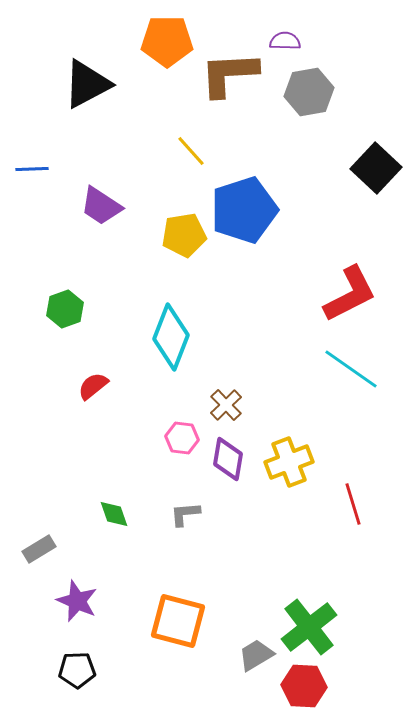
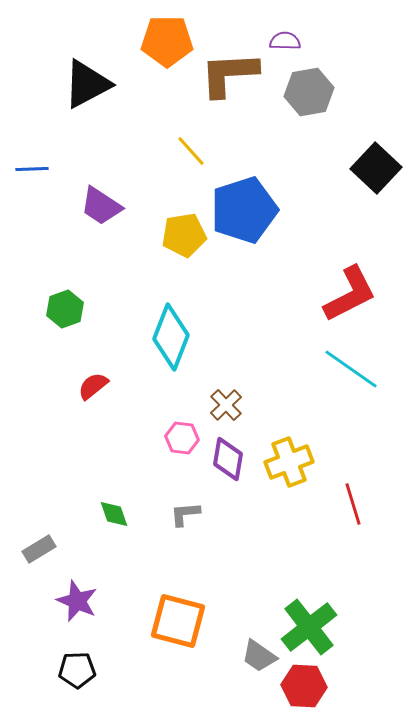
gray trapezoid: moved 3 px right, 1 px down; rotated 114 degrees counterclockwise
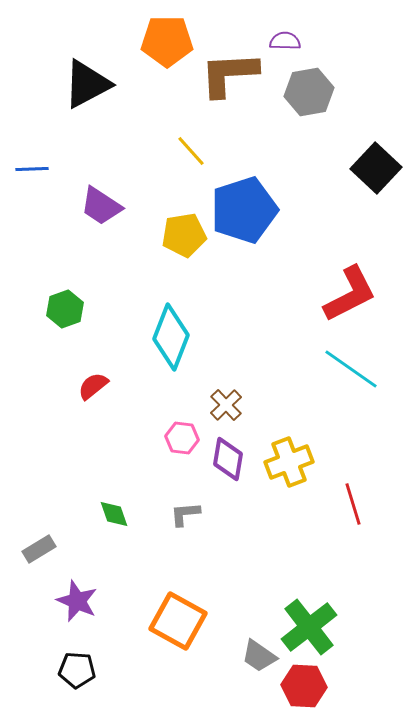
orange square: rotated 14 degrees clockwise
black pentagon: rotated 6 degrees clockwise
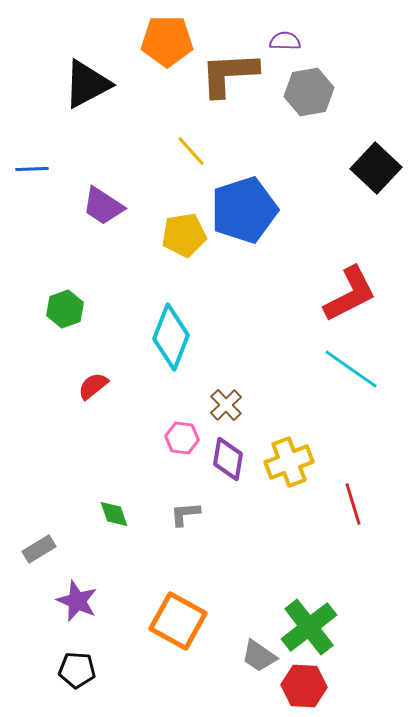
purple trapezoid: moved 2 px right
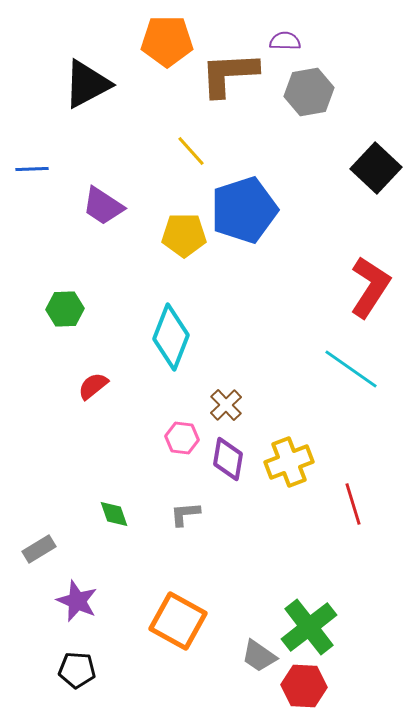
yellow pentagon: rotated 9 degrees clockwise
red L-shape: moved 20 px right, 7 px up; rotated 30 degrees counterclockwise
green hexagon: rotated 18 degrees clockwise
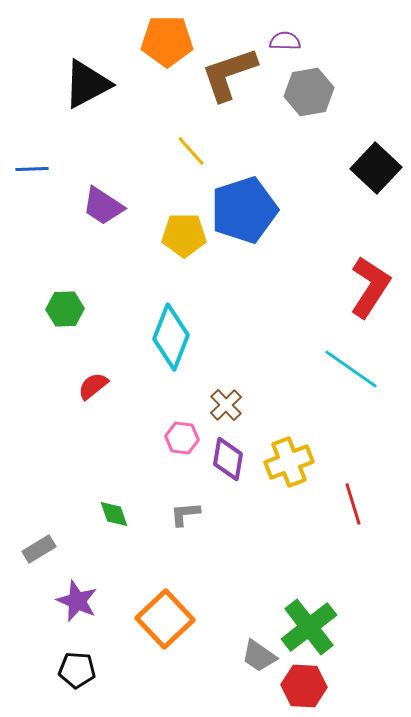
brown L-shape: rotated 16 degrees counterclockwise
orange square: moved 13 px left, 2 px up; rotated 18 degrees clockwise
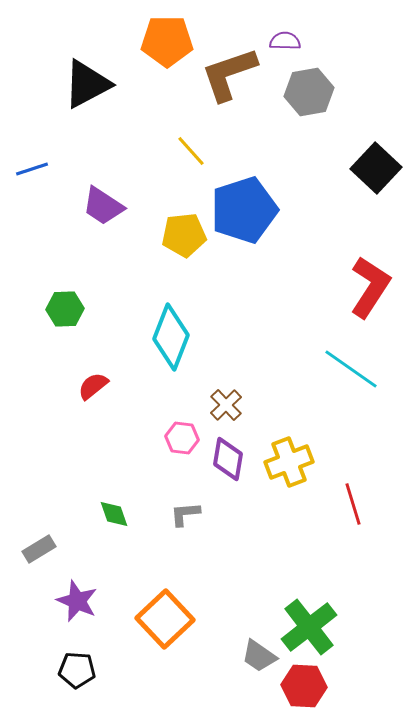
blue line: rotated 16 degrees counterclockwise
yellow pentagon: rotated 6 degrees counterclockwise
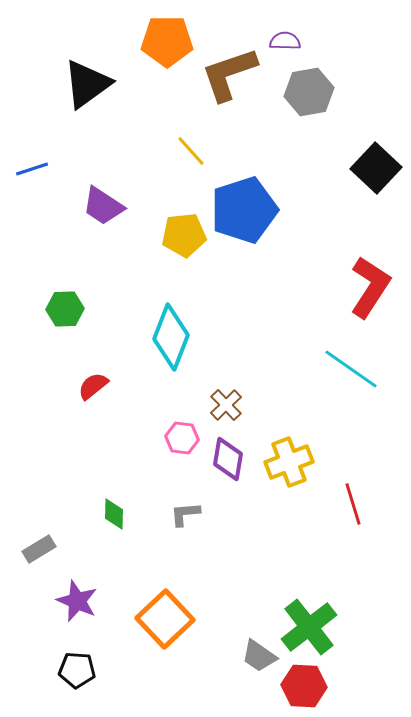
black triangle: rotated 8 degrees counterclockwise
green diamond: rotated 20 degrees clockwise
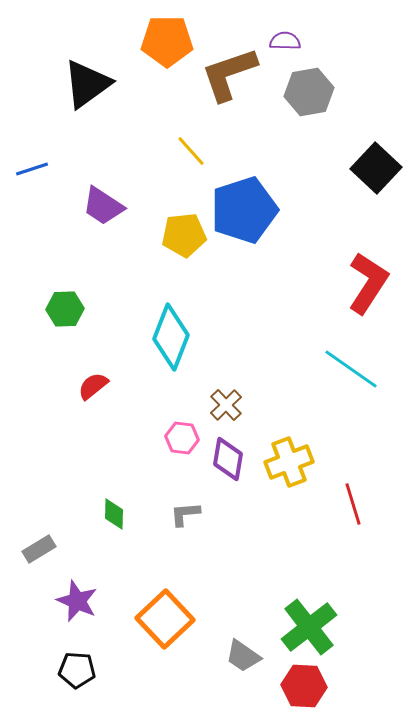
red L-shape: moved 2 px left, 4 px up
gray trapezoid: moved 16 px left
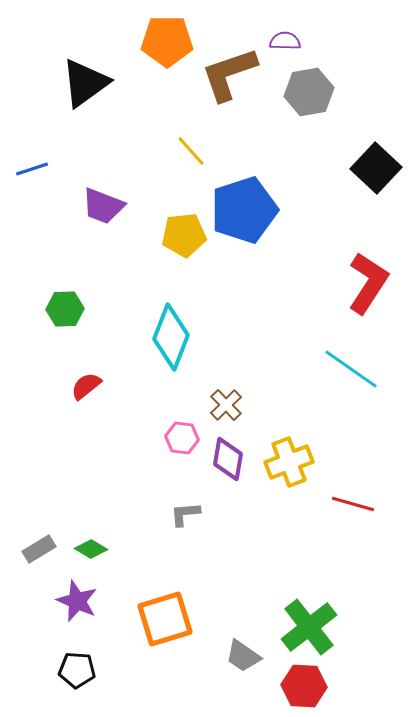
black triangle: moved 2 px left, 1 px up
purple trapezoid: rotated 12 degrees counterclockwise
red semicircle: moved 7 px left
red line: rotated 57 degrees counterclockwise
green diamond: moved 23 px left, 35 px down; rotated 60 degrees counterclockwise
orange square: rotated 26 degrees clockwise
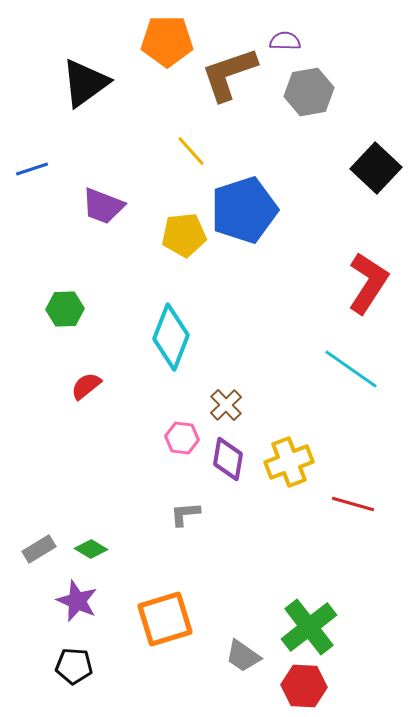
black pentagon: moved 3 px left, 4 px up
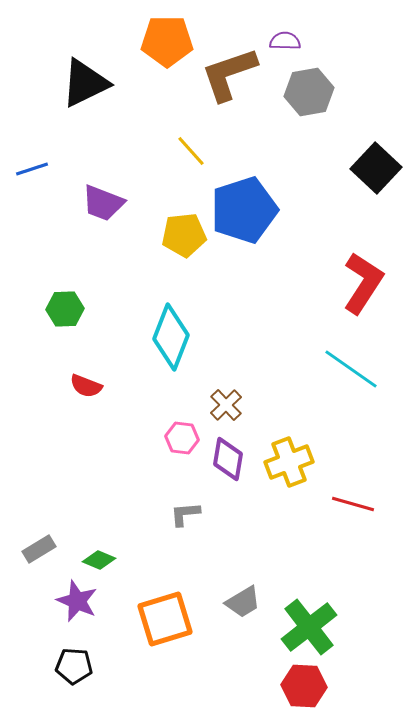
black triangle: rotated 10 degrees clockwise
purple trapezoid: moved 3 px up
red L-shape: moved 5 px left
red semicircle: rotated 120 degrees counterclockwise
green diamond: moved 8 px right, 11 px down; rotated 8 degrees counterclockwise
gray trapezoid: moved 54 px up; rotated 66 degrees counterclockwise
